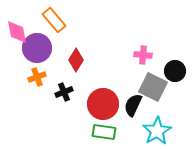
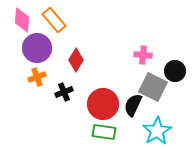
pink diamond: moved 5 px right, 12 px up; rotated 15 degrees clockwise
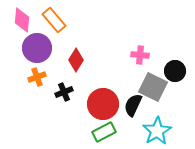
pink cross: moved 3 px left
green rectangle: rotated 35 degrees counterclockwise
